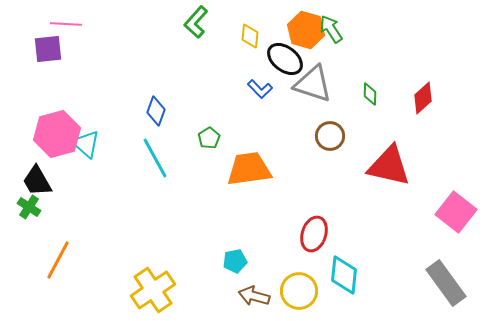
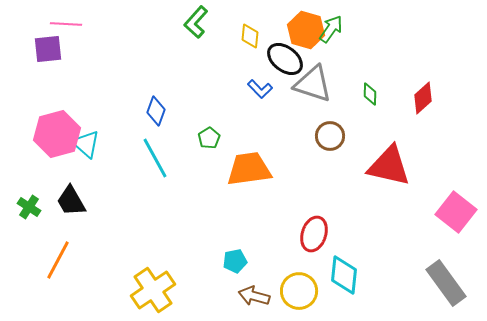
green arrow: rotated 68 degrees clockwise
black trapezoid: moved 34 px right, 20 px down
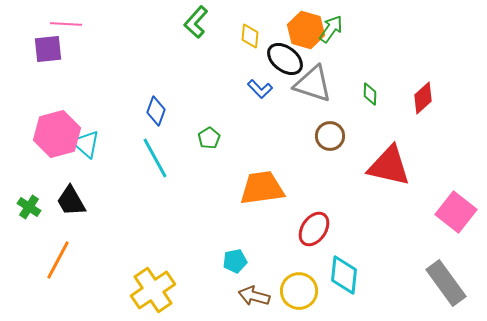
orange trapezoid: moved 13 px right, 19 px down
red ellipse: moved 5 px up; rotated 16 degrees clockwise
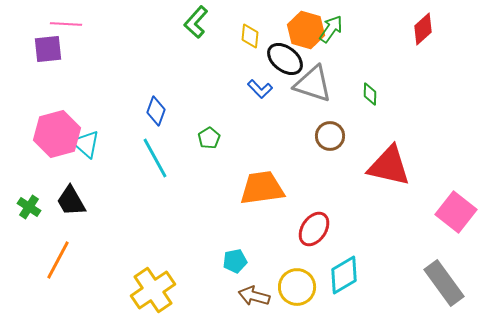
red diamond: moved 69 px up
cyan diamond: rotated 54 degrees clockwise
gray rectangle: moved 2 px left
yellow circle: moved 2 px left, 4 px up
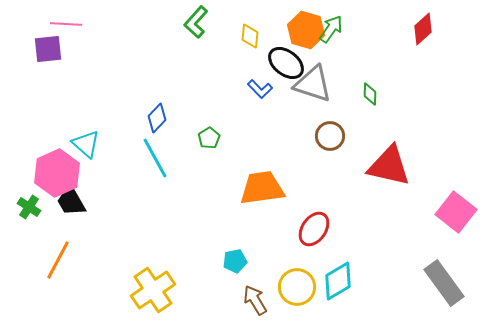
black ellipse: moved 1 px right, 4 px down
blue diamond: moved 1 px right, 7 px down; rotated 24 degrees clockwise
pink hexagon: moved 39 px down; rotated 9 degrees counterclockwise
cyan diamond: moved 6 px left, 6 px down
brown arrow: moved 1 px right, 4 px down; rotated 44 degrees clockwise
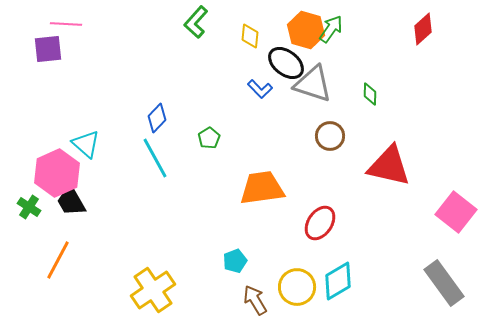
red ellipse: moved 6 px right, 6 px up
cyan pentagon: rotated 10 degrees counterclockwise
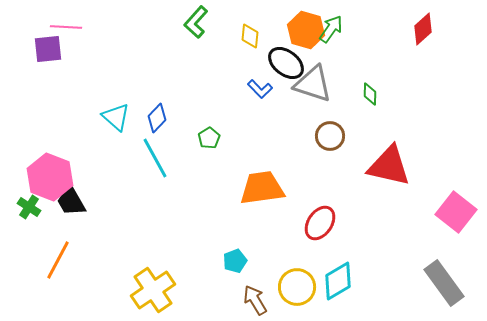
pink line: moved 3 px down
cyan triangle: moved 30 px right, 27 px up
pink hexagon: moved 7 px left, 4 px down; rotated 15 degrees counterclockwise
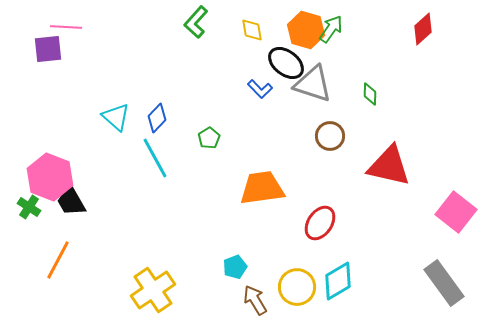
yellow diamond: moved 2 px right, 6 px up; rotated 15 degrees counterclockwise
cyan pentagon: moved 6 px down
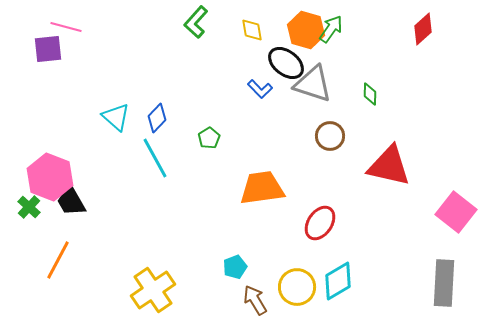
pink line: rotated 12 degrees clockwise
green cross: rotated 10 degrees clockwise
gray rectangle: rotated 39 degrees clockwise
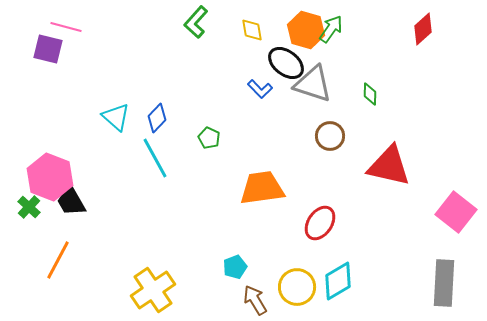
purple square: rotated 20 degrees clockwise
green pentagon: rotated 15 degrees counterclockwise
